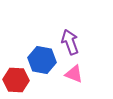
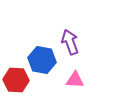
pink triangle: moved 1 px right, 6 px down; rotated 18 degrees counterclockwise
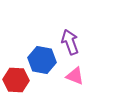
pink triangle: moved 4 px up; rotated 18 degrees clockwise
